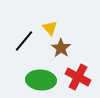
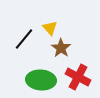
black line: moved 2 px up
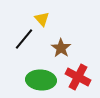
yellow triangle: moved 8 px left, 9 px up
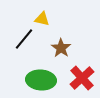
yellow triangle: rotated 35 degrees counterclockwise
red cross: moved 4 px right, 1 px down; rotated 20 degrees clockwise
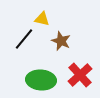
brown star: moved 7 px up; rotated 12 degrees counterclockwise
red cross: moved 2 px left, 3 px up
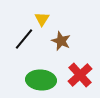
yellow triangle: rotated 49 degrees clockwise
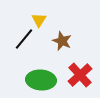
yellow triangle: moved 3 px left, 1 px down
brown star: moved 1 px right
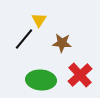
brown star: moved 2 px down; rotated 18 degrees counterclockwise
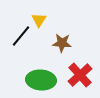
black line: moved 3 px left, 3 px up
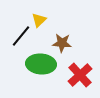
yellow triangle: rotated 14 degrees clockwise
green ellipse: moved 16 px up
